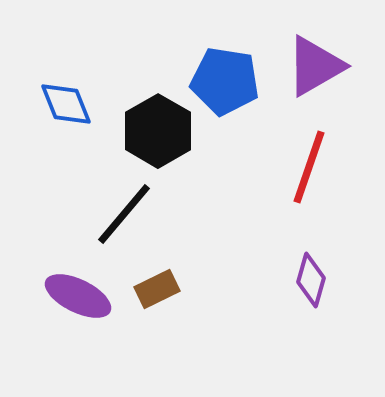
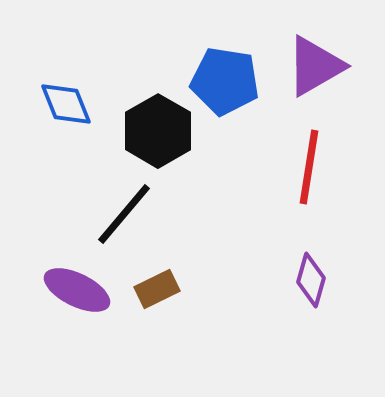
red line: rotated 10 degrees counterclockwise
purple ellipse: moved 1 px left, 6 px up
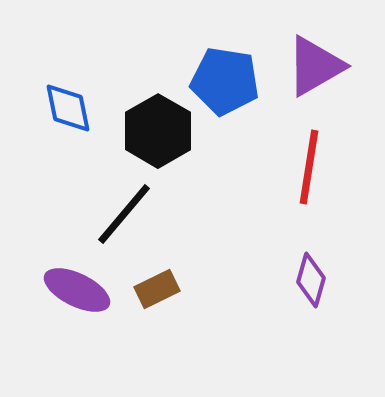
blue diamond: moved 2 px right, 4 px down; rotated 10 degrees clockwise
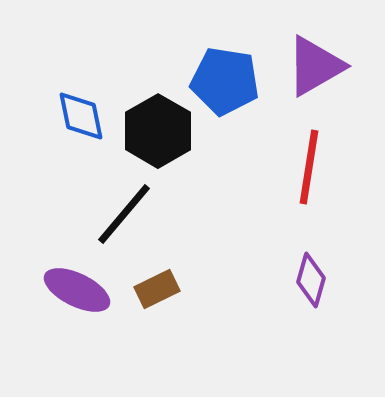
blue diamond: moved 13 px right, 8 px down
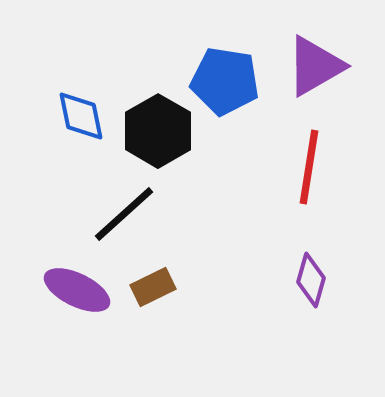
black line: rotated 8 degrees clockwise
brown rectangle: moved 4 px left, 2 px up
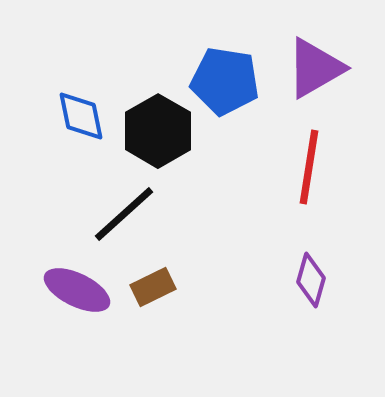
purple triangle: moved 2 px down
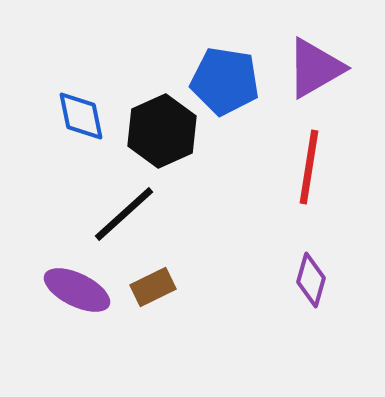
black hexagon: moved 4 px right; rotated 6 degrees clockwise
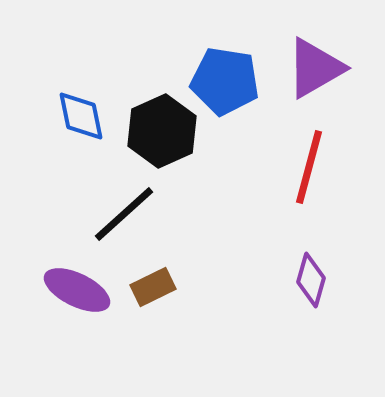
red line: rotated 6 degrees clockwise
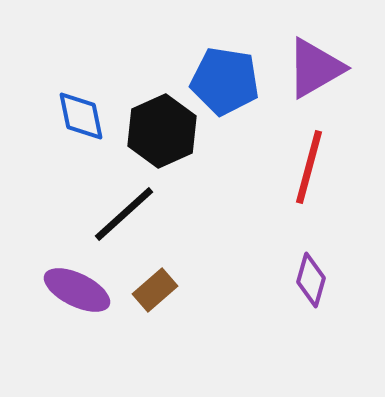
brown rectangle: moved 2 px right, 3 px down; rotated 15 degrees counterclockwise
